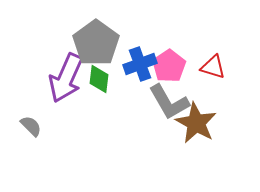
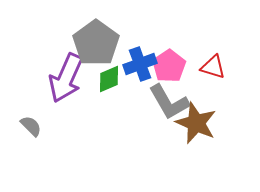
green diamond: moved 10 px right; rotated 60 degrees clockwise
brown star: rotated 6 degrees counterclockwise
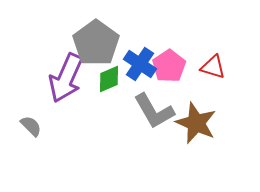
blue cross: rotated 36 degrees counterclockwise
gray L-shape: moved 15 px left, 9 px down
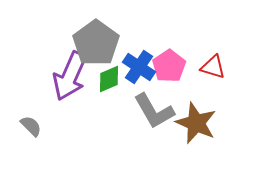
blue cross: moved 1 px left, 3 px down
purple arrow: moved 4 px right, 2 px up
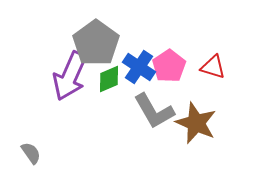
gray semicircle: moved 27 px down; rotated 10 degrees clockwise
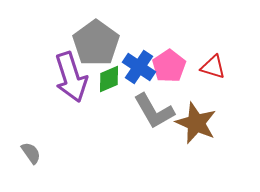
purple arrow: moved 1 px right, 1 px down; rotated 42 degrees counterclockwise
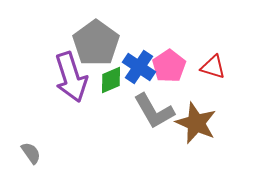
green diamond: moved 2 px right, 1 px down
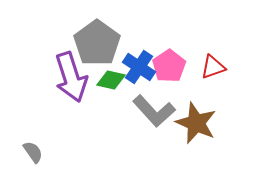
gray pentagon: moved 1 px right
red triangle: rotated 36 degrees counterclockwise
green diamond: rotated 36 degrees clockwise
gray L-shape: rotated 12 degrees counterclockwise
gray semicircle: moved 2 px right, 1 px up
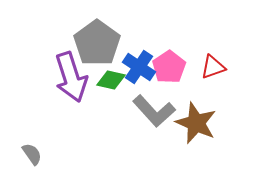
pink pentagon: moved 1 px down
gray semicircle: moved 1 px left, 2 px down
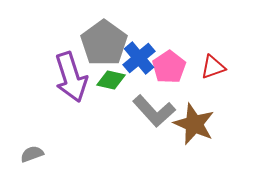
gray pentagon: moved 7 px right
blue cross: moved 9 px up; rotated 16 degrees clockwise
brown star: moved 2 px left, 1 px down
gray semicircle: rotated 75 degrees counterclockwise
